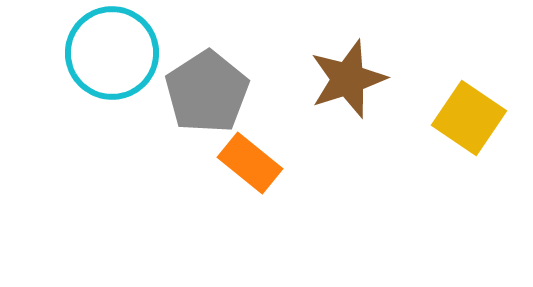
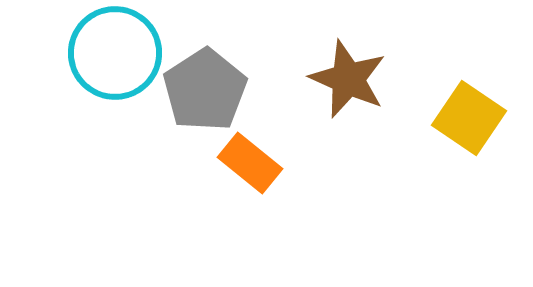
cyan circle: moved 3 px right
brown star: rotated 30 degrees counterclockwise
gray pentagon: moved 2 px left, 2 px up
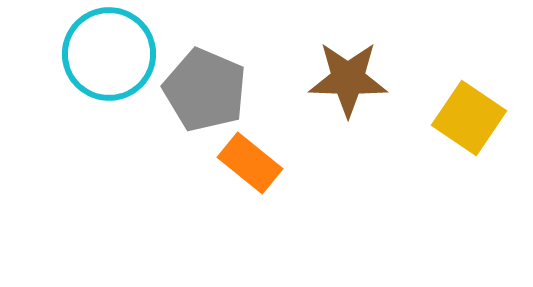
cyan circle: moved 6 px left, 1 px down
brown star: rotated 22 degrees counterclockwise
gray pentagon: rotated 16 degrees counterclockwise
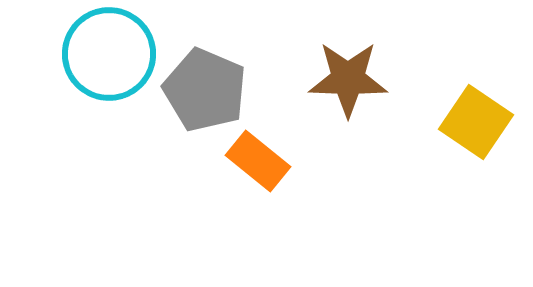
yellow square: moved 7 px right, 4 px down
orange rectangle: moved 8 px right, 2 px up
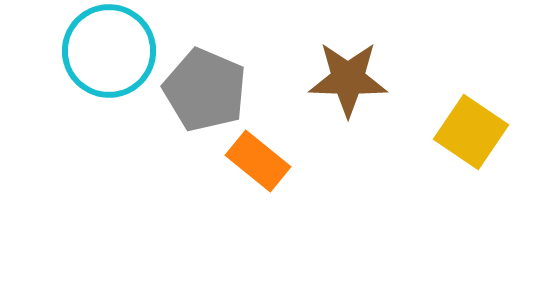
cyan circle: moved 3 px up
yellow square: moved 5 px left, 10 px down
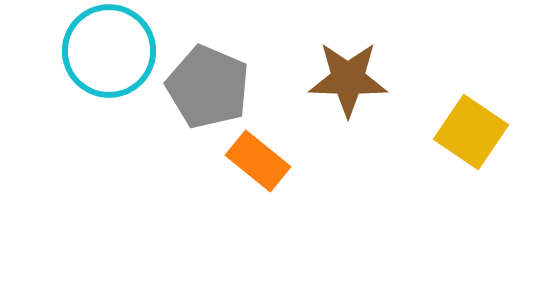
gray pentagon: moved 3 px right, 3 px up
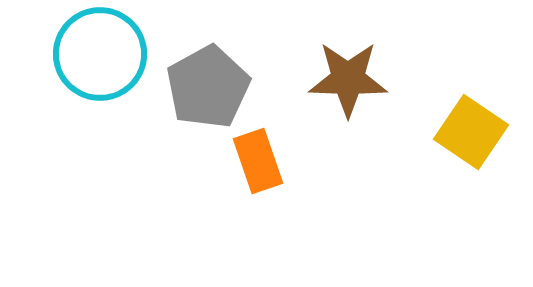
cyan circle: moved 9 px left, 3 px down
gray pentagon: rotated 20 degrees clockwise
orange rectangle: rotated 32 degrees clockwise
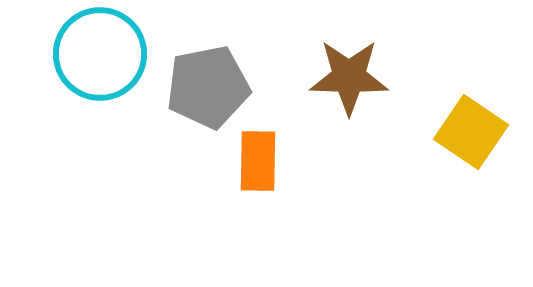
brown star: moved 1 px right, 2 px up
gray pentagon: rotated 18 degrees clockwise
orange rectangle: rotated 20 degrees clockwise
